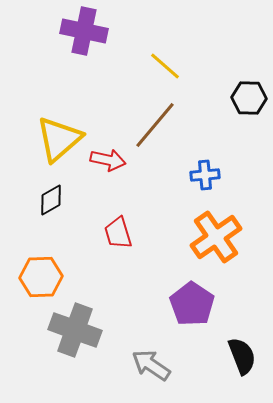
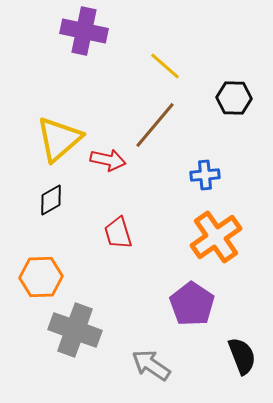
black hexagon: moved 15 px left
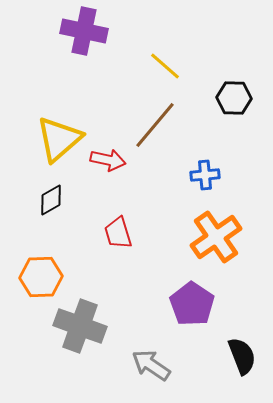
gray cross: moved 5 px right, 4 px up
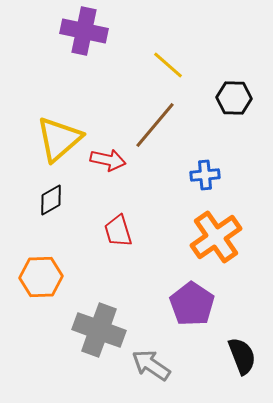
yellow line: moved 3 px right, 1 px up
red trapezoid: moved 2 px up
gray cross: moved 19 px right, 4 px down
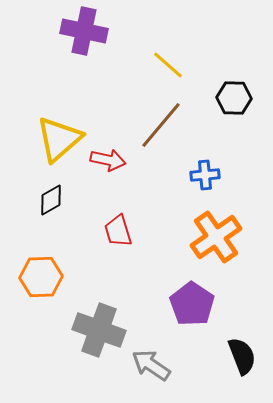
brown line: moved 6 px right
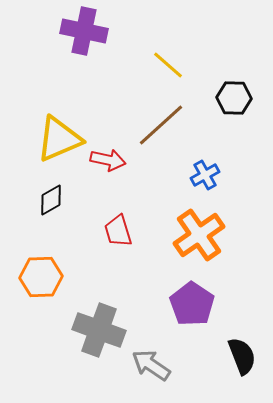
brown line: rotated 8 degrees clockwise
yellow triangle: rotated 18 degrees clockwise
blue cross: rotated 24 degrees counterclockwise
orange cross: moved 17 px left, 2 px up
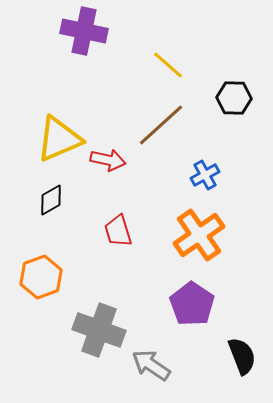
orange hexagon: rotated 18 degrees counterclockwise
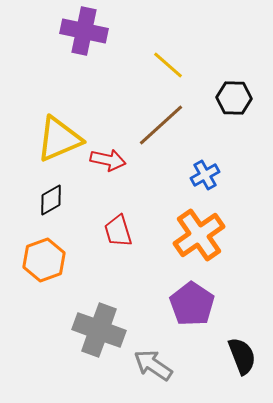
orange hexagon: moved 3 px right, 17 px up
gray arrow: moved 2 px right
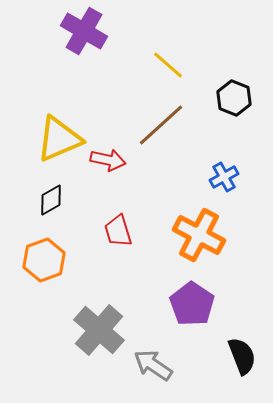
purple cross: rotated 18 degrees clockwise
black hexagon: rotated 20 degrees clockwise
blue cross: moved 19 px right, 2 px down
orange cross: rotated 27 degrees counterclockwise
gray cross: rotated 21 degrees clockwise
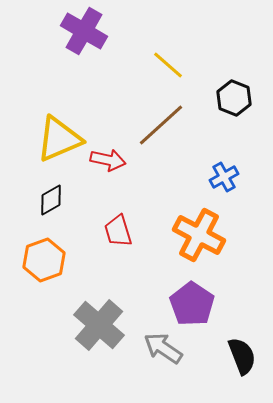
gray cross: moved 5 px up
gray arrow: moved 10 px right, 17 px up
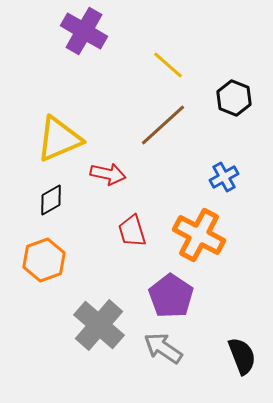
brown line: moved 2 px right
red arrow: moved 14 px down
red trapezoid: moved 14 px right
purple pentagon: moved 21 px left, 8 px up
